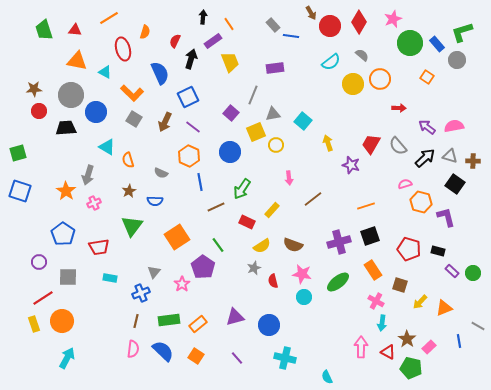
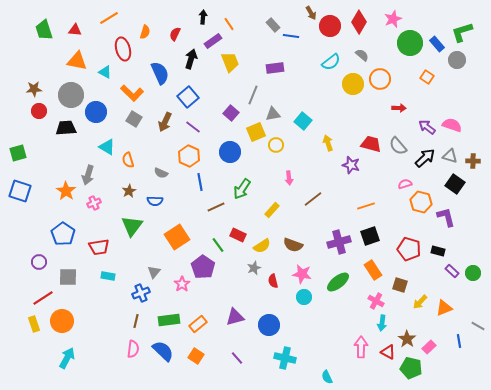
red semicircle at (175, 41): moved 7 px up
blue square at (188, 97): rotated 15 degrees counterclockwise
pink semicircle at (454, 126): moved 2 px left, 1 px up; rotated 30 degrees clockwise
red trapezoid at (371, 144): rotated 75 degrees clockwise
red rectangle at (247, 222): moved 9 px left, 13 px down
cyan rectangle at (110, 278): moved 2 px left, 2 px up
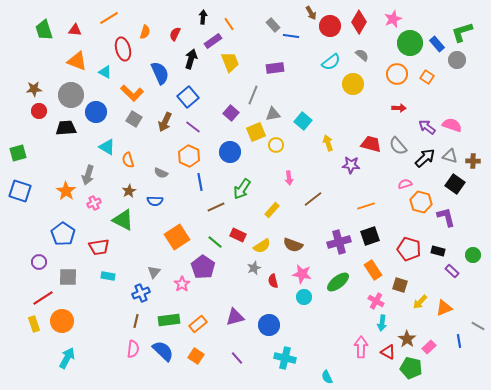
orange triangle at (77, 61): rotated 10 degrees clockwise
orange circle at (380, 79): moved 17 px right, 5 px up
purple star at (351, 165): rotated 12 degrees counterclockwise
green triangle at (132, 226): moved 9 px left, 6 px up; rotated 40 degrees counterclockwise
green line at (218, 245): moved 3 px left, 3 px up; rotated 14 degrees counterclockwise
green circle at (473, 273): moved 18 px up
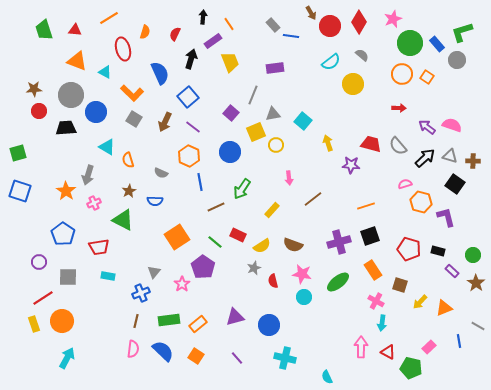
orange circle at (397, 74): moved 5 px right
brown star at (407, 339): moved 69 px right, 56 px up
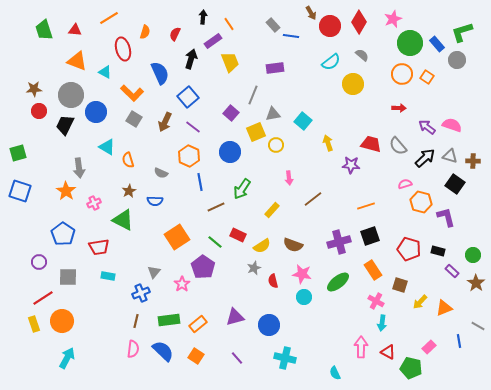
black trapezoid at (66, 128): moved 1 px left, 3 px up; rotated 60 degrees counterclockwise
gray arrow at (88, 175): moved 9 px left, 7 px up; rotated 24 degrees counterclockwise
cyan semicircle at (327, 377): moved 8 px right, 4 px up
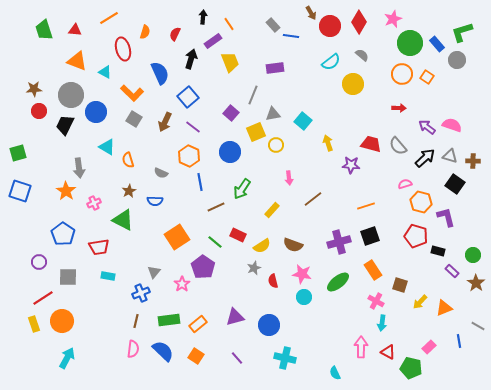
red pentagon at (409, 249): moved 7 px right, 13 px up
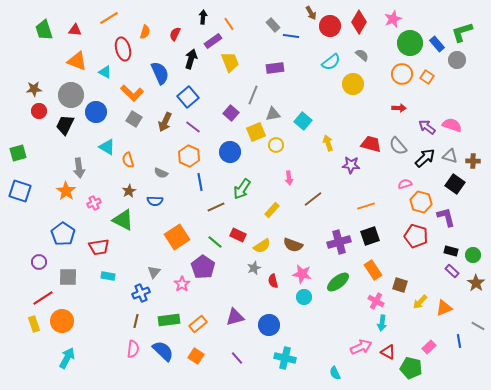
black rectangle at (438, 251): moved 13 px right
pink arrow at (361, 347): rotated 65 degrees clockwise
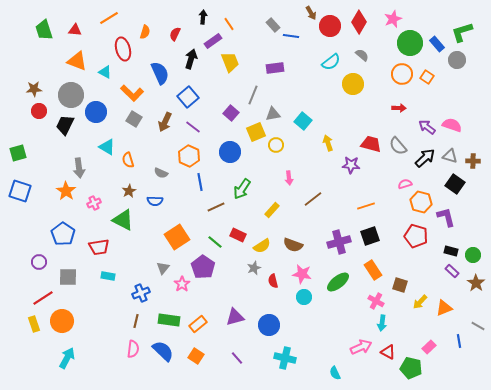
gray triangle at (154, 272): moved 9 px right, 4 px up
green rectangle at (169, 320): rotated 15 degrees clockwise
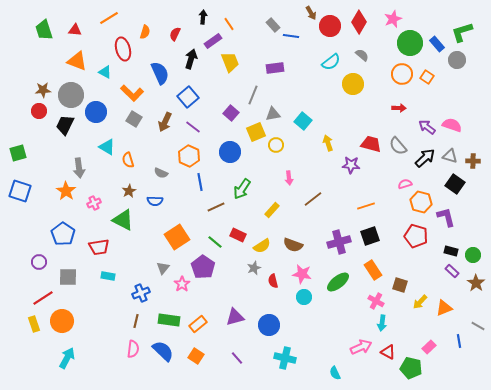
brown star at (34, 89): moved 9 px right, 1 px down
